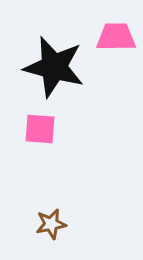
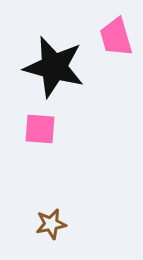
pink trapezoid: rotated 105 degrees counterclockwise
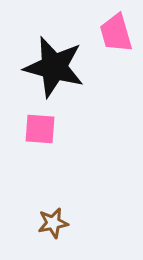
pink trapezoid: moved 4 px up
brown star: moved 2 px right, 1 px up
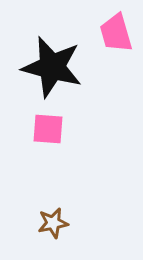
black star: moved 2 px left
pink square: moved 8 px right
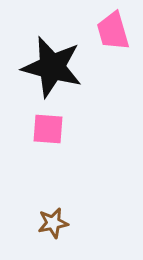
pink trapezoid: moved 3 px left, 2 px up
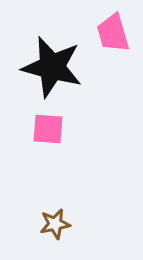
pink trapezoid: moved 2 px down
brown star: moved 2 px right, 1 px down
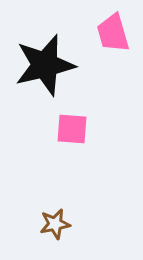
black star: moved 7 px left, 2 px up; rotated 28 degrees counterclockwise
pink square: moved 24 px right
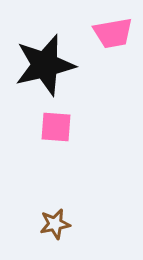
pink trapezoid: rotated 84 degrees counterclockwise
pink square: moved 16 px left, 2 px up
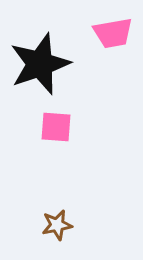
black star: moved 5 px left, 1 px up; rotated 6 degrees counterclockwise
brown star: moved 2 px right, 1 px down
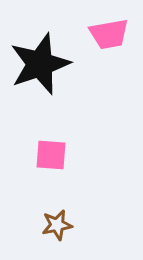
pink trapezoid: moved 4 px left, 1 px down
pink square: moved 5 px left, 28 px down
